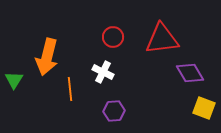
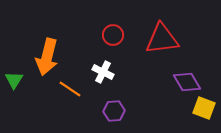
red circle: moved 2 px up
purple diamond: moved 3 px left, 9 px down
orange line: rotated 50 degrees counterclockwise
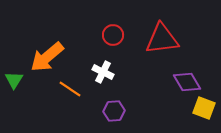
orange arrow: rotated 36 degrees clockwise
